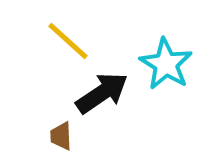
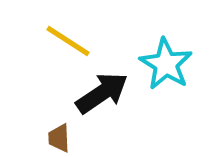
yellow line: rotated 9 degrees counterclockwise
brown trapezoid: moved 2 px left, 2 px down
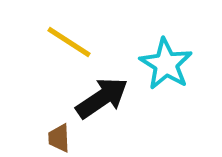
yellow line: moved 1 px right, 1 px down
black arrow: moved 5 px down
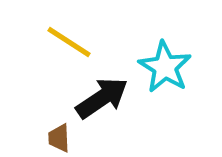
cyan star: moved 1 px left, 3 px down
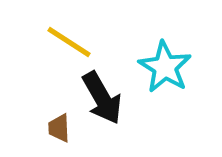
black arrow: rotated 94 degrees clockwise
brown trapezoid: moved 10 px up
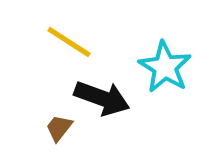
black arrow: rotated 40 degrees counterclockwise
brown trapezoid: rotated 40 degrees clockwise
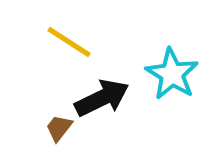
cyan star: moved 7 px right, 7 px down
black arrow: rotated 46 degrees counterclockwise
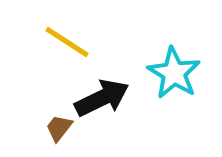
yellow line: moved 2 px left
cyan star: moved 2 px right, 1 px up
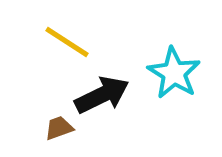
black arrow: moved 3 px up
brown trapezoid: rotated 32 degrees clockwise
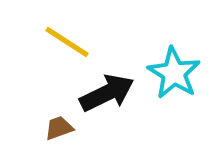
black arrow: moved 5 px right, 2 px up
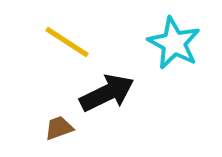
cyan star: moved 30 px up; rotated 4 degrees counterclockwise
